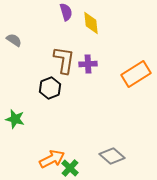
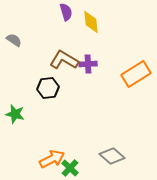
yellow diamond: moved 1 px up
brown L-shape: rotated 68 degrees counterclockwise
black hexagon: moved 2 px left; rotated 15 degrees clockwise
green star: moved 5 px up
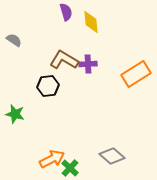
black hexagon: moved 2 px up
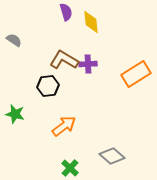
orange arrow: moved 12 px right, 33 px up; rotated 10 degrees counterclockwise
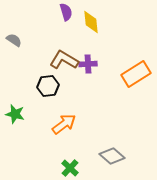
orange arrow: moved 2 px up
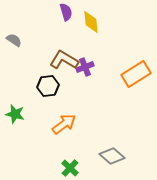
purple cross: moved 3 px left, 3 px down; rotated 18 degrees counterclockwise
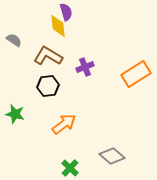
yellow diamond: moved 33 px left, 4 px down
brown L-shape: moved 16 px left, 4 px up
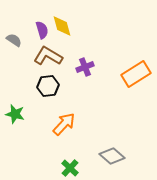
purple semicircle: moved 24 px left, 18 px down
yellow diamond: moved 4 px right; rotated 10 degrees counterclockwise
orange arrow: rotated 10 degrees counterclockwise
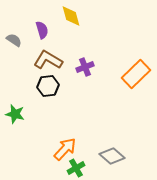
yellow diamond: moved 9 px right, 10 px up
brown L-shape: moved 4 px down
orange rectangle: rotated 12 degrees counterclockwise
orange arrow: moved 1 px right, 25 px down
green cross: moved 6 px right; rotated 18 degrees clockwise
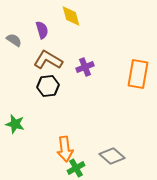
orange rectangle: moved 2 px right; rotated 36 degrees counterclockwise
green star: moved 10 px down
orange arrow: rotated 130 degrees clockwise
